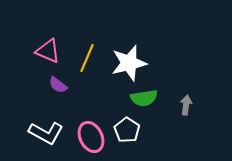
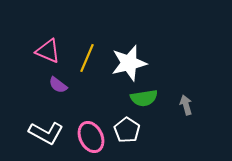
gray arrow: rotated 24 degrees counterclockwise
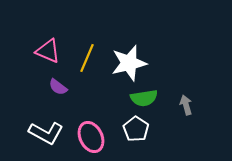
purple semicircle: moved 2 px down
white pentagon: moved 9 px right, 1 px up
